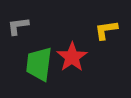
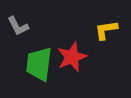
gray L-shape: rotated 110 degrees counterclockwise
red star: rotated 12 degrees clockwise
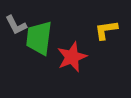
gray L-shape: moved 2 px left, 1 px up
green trapezoid: moved 26 px up
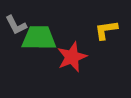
green trapezoid: rotated 84 degrees clockwise
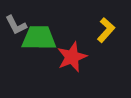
yellow L-shape: rotated 140 degrees clockwise
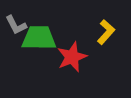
yellow L-shape: moved 2 px down
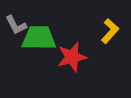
yellow L-shape: moved 4 px right, 1 px up
red star: rotated 8 degrees clockwise
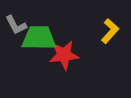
red star: moved 8 px left, 2 px up; rotated 8 degrees clockwise
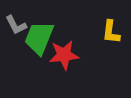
yellow L-shape: moved 1 px right, 1 px down; rotated 145 degrees clockwise
green trapezoid: rotated 69 degrees counterclockwise
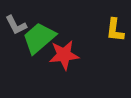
yellow L-shape: moved 4 px right, 2 px up
green trapezoid: rotated 27 degrees clockwise
